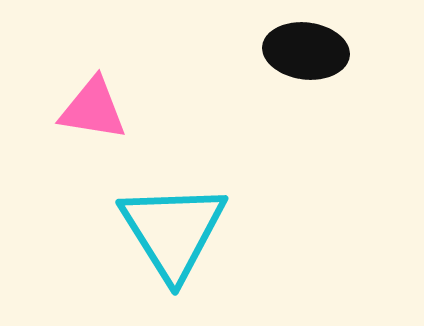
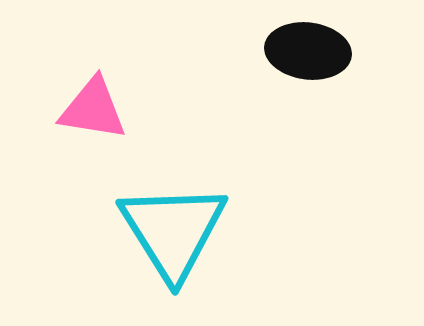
black ellipse: moved 2 px right
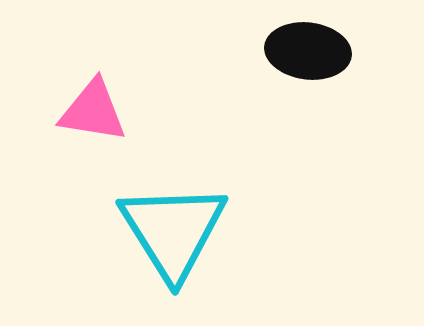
pink triangle: moved 2 px down
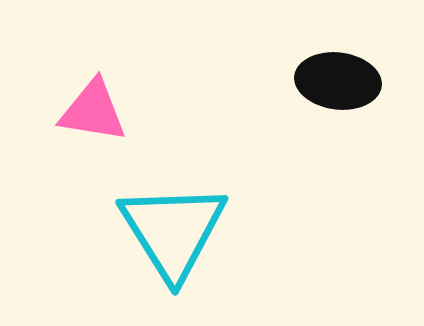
black ellipse: moved 30 px right, 30 px down
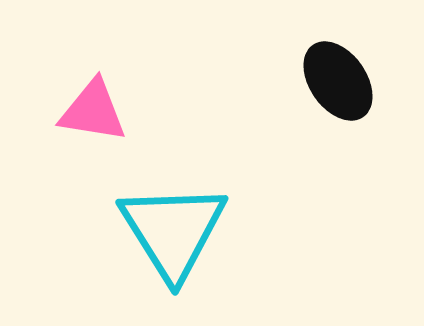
black ellipse: rotated 48 degrees clockwise
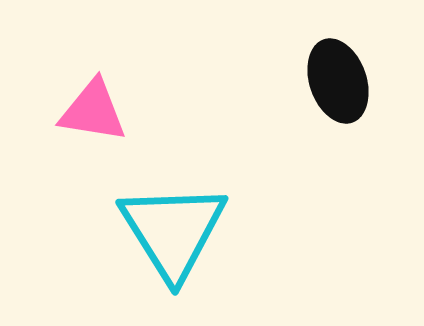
black ellipse: rotated 16 degrees clockwise
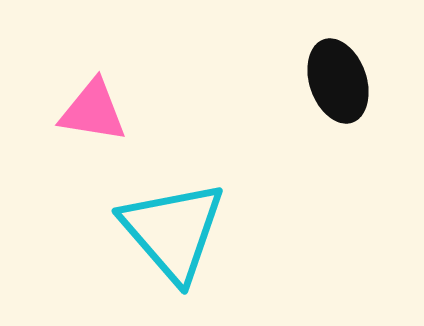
cyan triangle: rotated 9 degrees counterclockwise
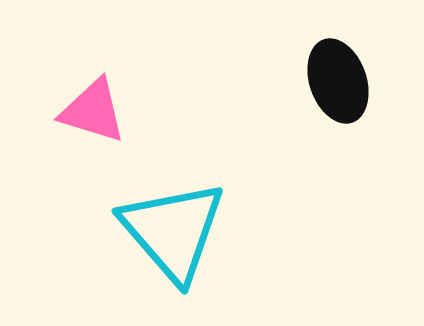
pink triangle: rotated 8 degrees clockwise
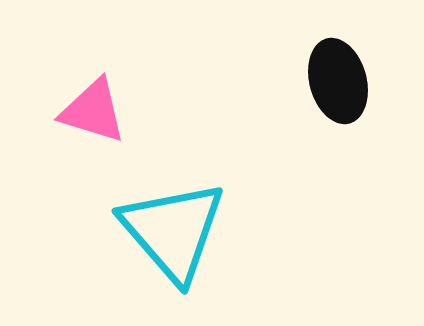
black ellipse: rotated 4 degrees clockwise
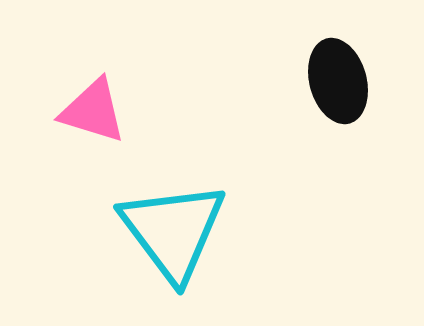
cyan triangle: rotated 4 degrees clockwise
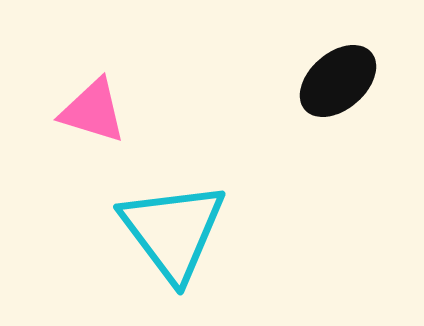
black ellipse: rotated 64 degrees clockwise
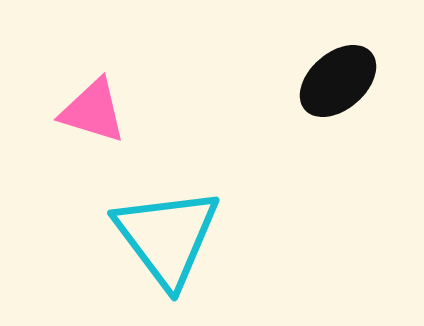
cyan triangle: moved 6 px left, 6 px down
